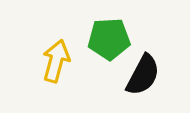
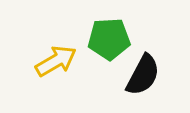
yellow arrow: rotated 45 degrees clockwise
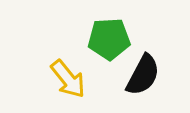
yellow arrow: moved 12 px right, 18 px down; rotated 81 degrees clockwise
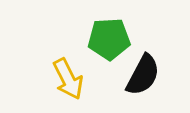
yellow arrow: rotated 12 degrees clockwise
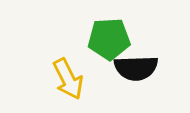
black semicircle: moved 7 px left, 7 px up; rotated 60 degrees clockwise
